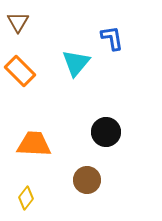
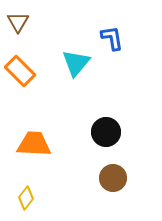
brown circle: moved 26 px right, 2 px up
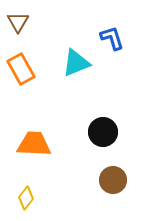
blue L-shape: rotated 8 degrees counterclockwise
cyan triangle: rotated 28 degrees clockwise
orange rectangle: moved 1 px right, 2 px up; rotated 16 degrees clockwise
black circle: moved 3 px left
brown circle: moved 2 px down
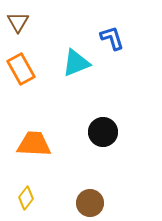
brown circle: moved 23 px left, 23 px down
